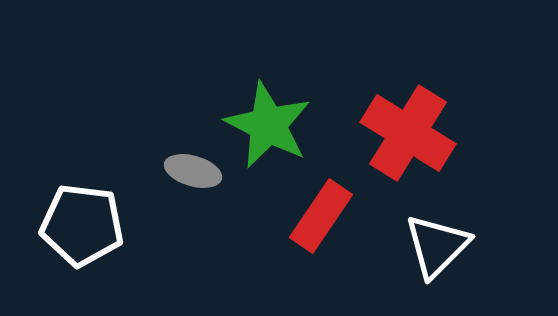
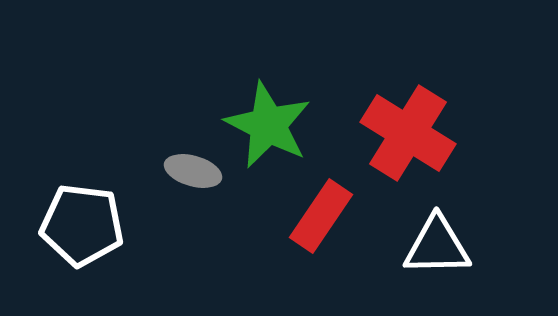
white triangle: rotated 44 degrees clockwise
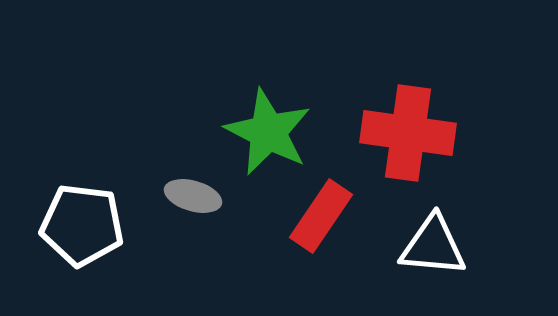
green star: moved 7 px down
red cross: rotated 24 degrees counterclockwise
gray ellipse: moved 25 px down
white triangle: moved 4 px left; rotated 6 degrees clockwise
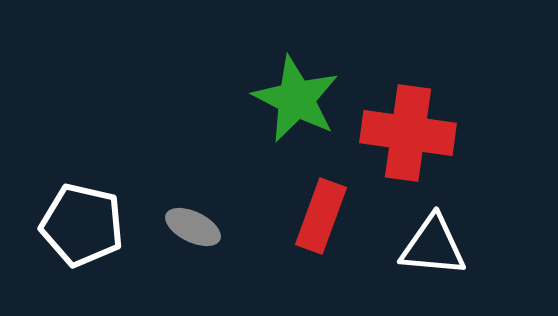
green star: moved 28 px right, 33 px up
gray ellipse: moved 31 px down; rotated 10 degrees clockwise
red rectangle: rotated 14 degrees counterclockwise
white pentagon: rotated 6 degrees clockwise
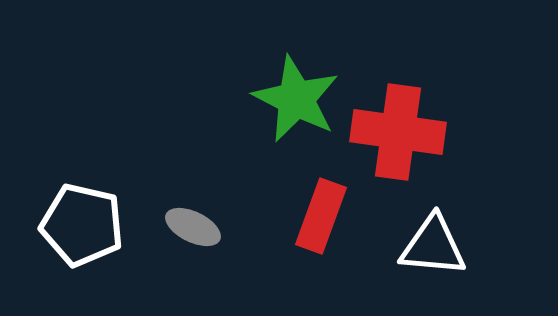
red cross: moved 10 px left, 1 px up
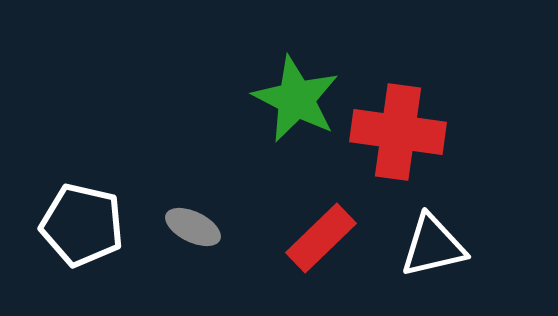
red rectangle: moved 22 px down; rotated 26 degrees clockwise
white triangle: rotated 18 degrees counterclockwise
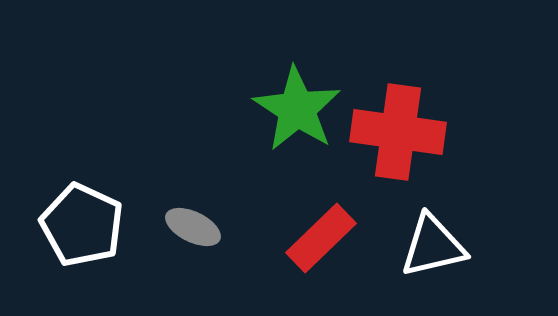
green star: moved 1 px right, 10 px down; rotated 6 degrees clockwise
white pentagon: rotated 12 degrees clockwise
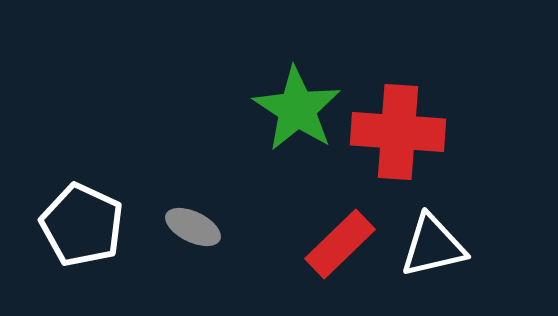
red cross: rotated 4 degrees counterclockwise
red rectangle: moved 19 px right, 6 px down
